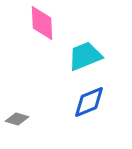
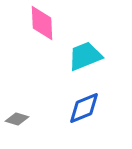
blue diamond: moved 5 px left, 6 px down
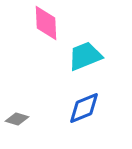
pink diamond: moved 4 px right
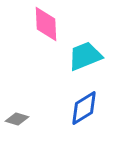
pink diamond: moved 1 px down
blue diamond: rotated 9 degrees counterclockwise
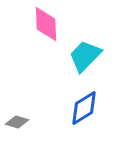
cyan trapezoid: rotated 24 degrees counterclockwise
gray diamond: moved 3 px down
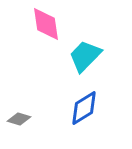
pink diamond: rotated 6 degrees counterclockwise
gray diamond: moved 2 px right, 3 px up
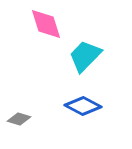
pink diamond: rotated 9 degrees counterclockwise
blue diamond: moved 1 px left, 2 px up; rotated 60 degrees clockwise
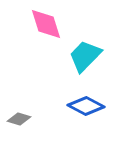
blue diamond: moved 3 px right
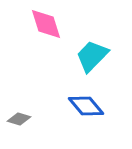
cyan trapezoid: moved 7 px right
blue diamond: rotated 21 degrees clockwise
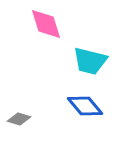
cyan trapezoid: moved 2 px left, 5 px down; rotated 120 degrees counterclockwise
blue diamond: moved 1 px left
